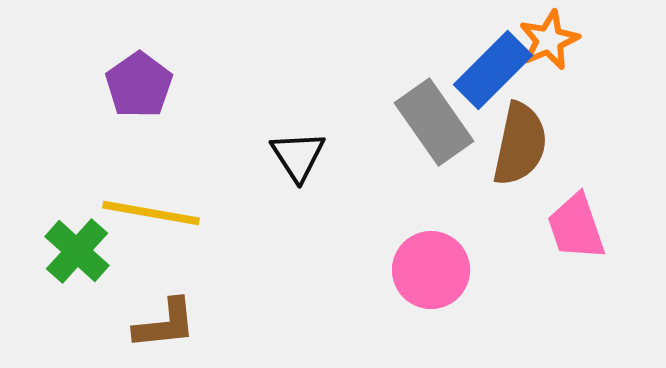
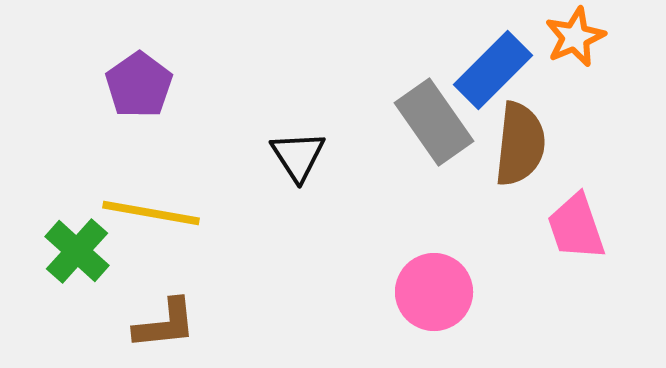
orange star: moved 26 px right, 3 px up
brown semicircle: rotated 6 degrees counterclockwise
pink circle: moved 3 px right, 22 px down
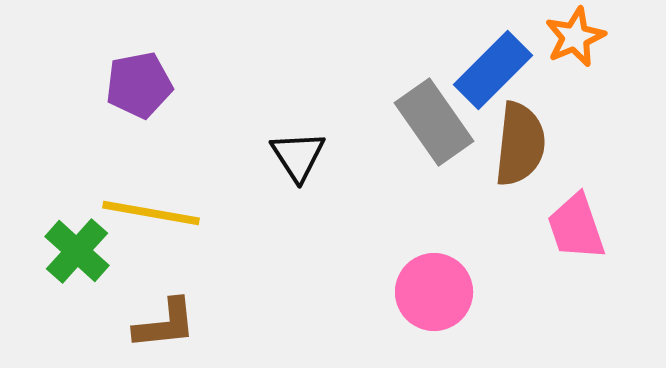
purple pentagon: rotated 24 degrees clockwise
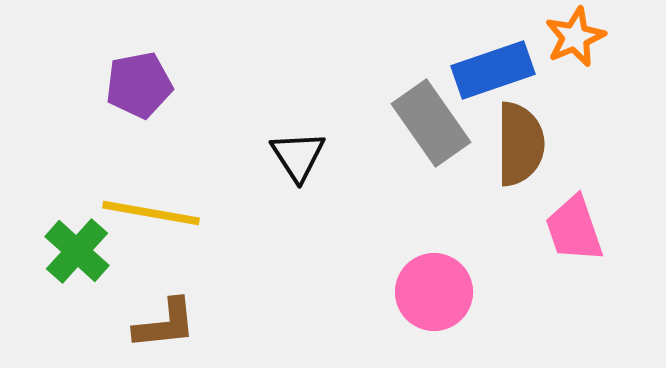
blue rectangle: rotated 26 degrees clockwise
gray rectangle: moved 3 px left, 1 px down
brown semicircle: rotated 6 degrees counterclockwise
pink trapezoid: moved 2 px left, 2 px down
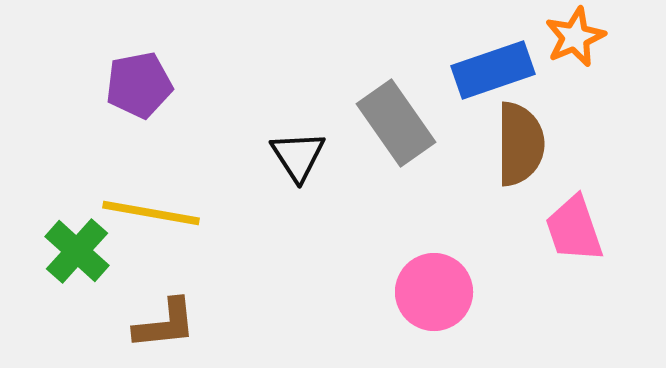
gray rectangle: moved 35 px left
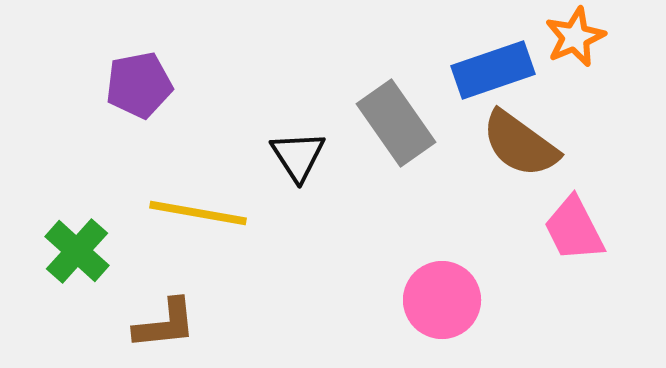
brown semicircle: rotated 126 degrees clockwise
yellow line: moved 47 px right
pink trapezoid: rotated 8 degrees counterclockwise
pink circle: moved 8 px right, 8 px down
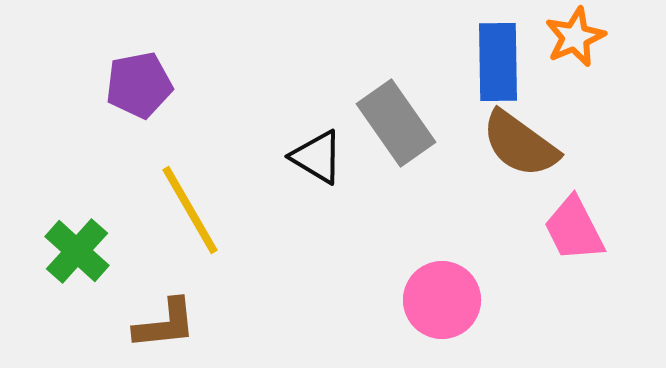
blue rectangle: moved 5 px right, 8 px up; rotated 72 degrees counterclockwise
black triangle: moved 19 px right, 1 px down; rotated 26 degrees counterclockwise
yellow line: moved 8 px left, 3 px up; rotated 50 degrees clockwise
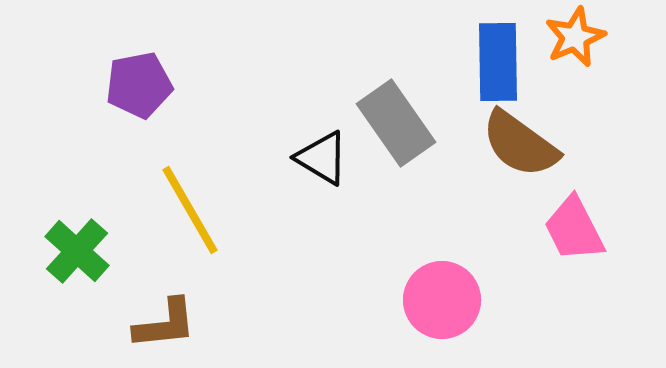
black triangle: moved 5 px right, 1 px down
